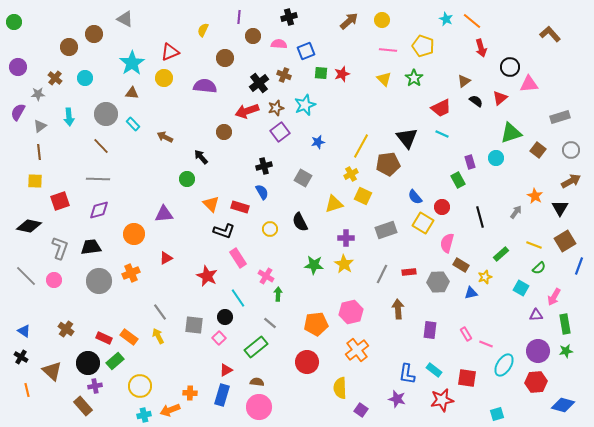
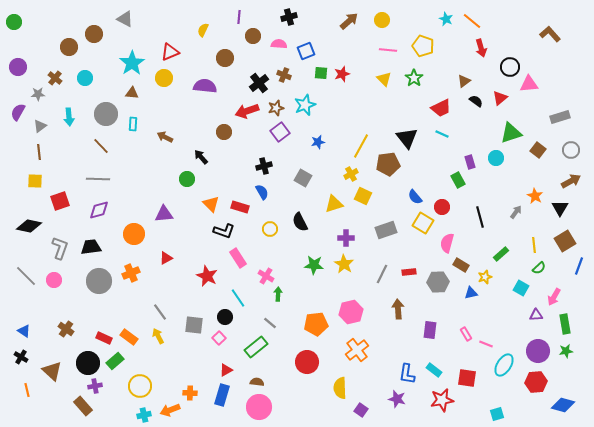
cyan rectangle at (133, 124): rotated 48 degrees clockwise
yellow line at (534, 245): rotated 63 degrees clockwise
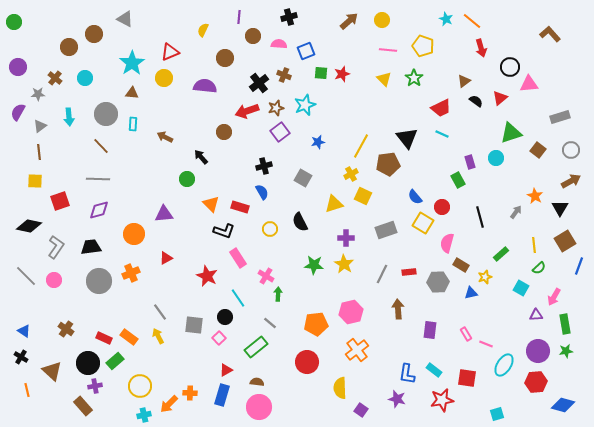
gray L-shape at (60, 248): moved 4 px left, 1 px up; rotated 15 degrees clockwise
orange arrow at (170, 410): moved 1 px left, 6 px up; rotated 24 degrees counterclockwise
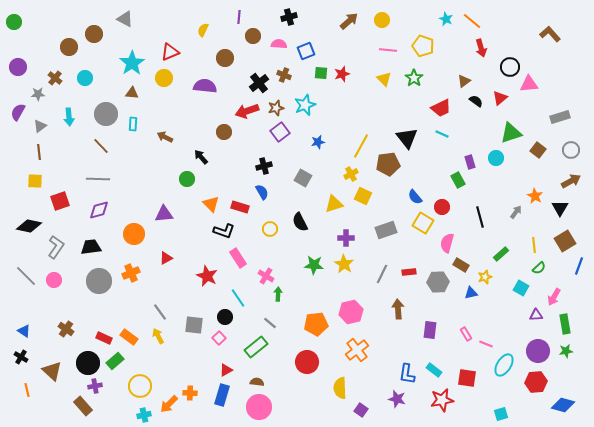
cyan square at (497, 414): moved 4 px right
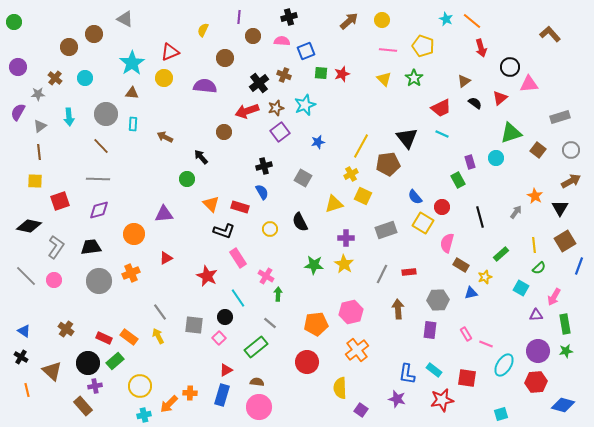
pink semicircle at (279, 44): moved 3 px right, 3 px up
black semicircle at (476, 101): moved 1 px left, 2 px down
gray hexagon at (438, 282): moved 18 px down
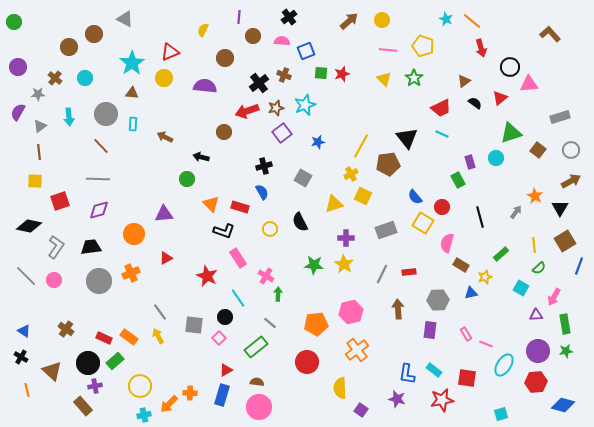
black cross at (289, 17): rotated 21 degrees counterclockwise
purple square at (280, 132): moved 2 px right, 1 px down
black arrow at (201, 157): rotated 35 degrees counterclockwise
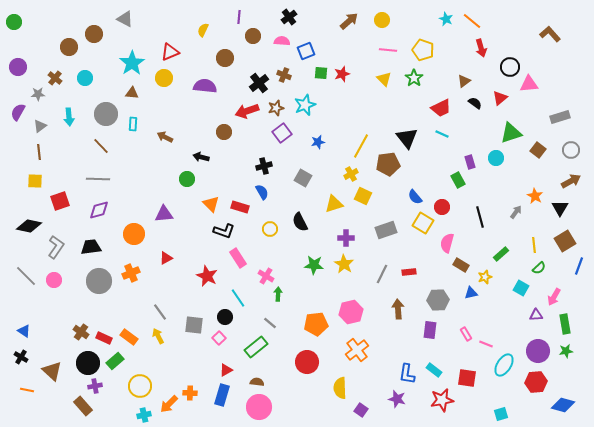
yellow pentagon at (423, 46): moved 4 px down
brown cross at (66, 329): moved 15 px right, 3 px down
orange line at (27, 390): rotated 64 degrees counterclockwise
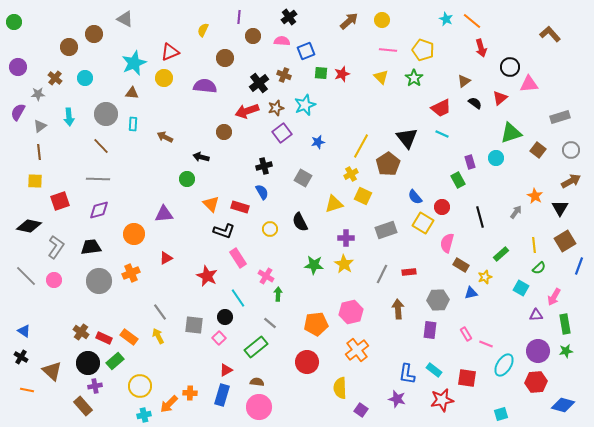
cyan star at (132, 63): moved 2 px right; rotated 10 degrees clockwise
yellow triangle at (384, 79): moved 3 px left, 2 px up
brown pentagon at (388, 164): rotated 25 degrees counterclockwise
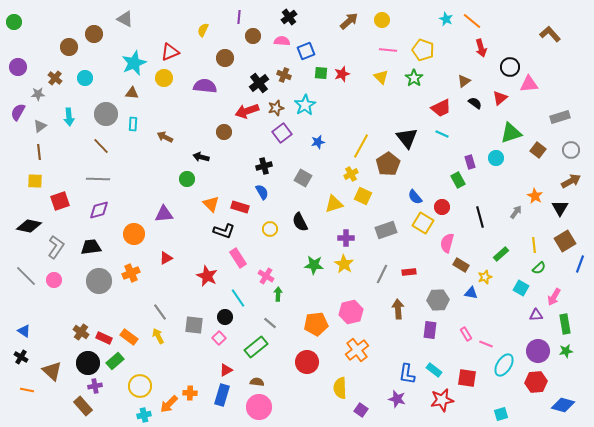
cyan star at (305, 105): rotated 10 degrees counterclockwise
blue line at (579, 266): moved 1 px right, 2 px up
blue triangle at (471, 293): rotated 24 degrees clockwise
